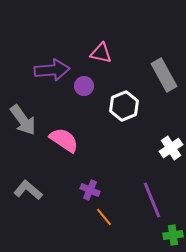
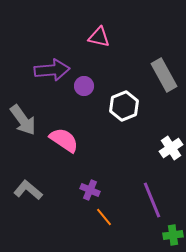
pink triangle: moved 2 px left, 16 px up
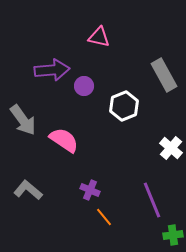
white cross: rotated 15 degrees counterclockwise
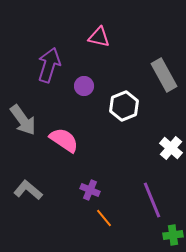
purple arrow: moved 3 px left, 5 px up; rotated 68 degrees counterclockwise
orange line: moved 1 px down
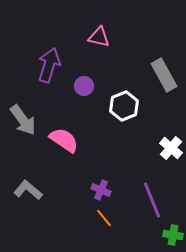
purple cross: moved 11 px right
green cross: rotated 18 degrees clockwise
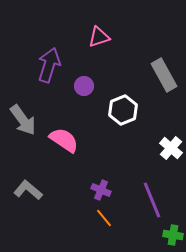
pink triangle: rotated 30 degrees counterclockwise
white hexagon: moved 1 px left, 4 px down
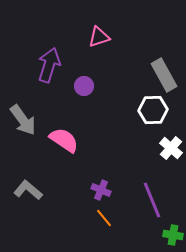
white hexagon: moved 30 px right; rotated 20 degrees clockwise
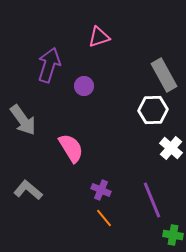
pink semicircle: moved 7 px right, 8 px down; rotated 24 degrees clockwise
